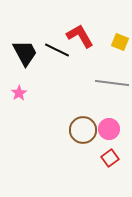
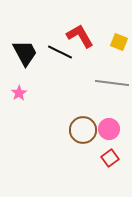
yellow square: moved 1 px left
black line: moved 3 px right, 2 px down
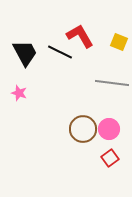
pink star: rotated 21 degrees counterclockwise
brown circle: moved 1 px up
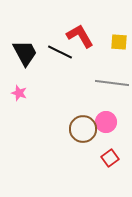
yellow square: rotated 18 degrees counterclockwise
pink circle: moved 3 px left, 7 px up
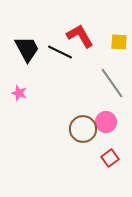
black trapezoid: moved 2 px right, 4 px up
gray line: rotated 48 degrees clockwise
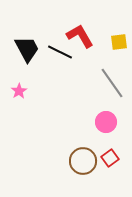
yellow square: rotated 12 degrees counterclockwise
pink star: moved 2 px up; rotated 21 degrees clockwise
brown circle: moved 32 px down
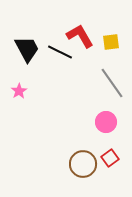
yellow square: moved 8 px left
brown circle: moved 3 px down
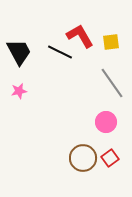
black trapezoid: moved 8 px left, 3 px down
pink star: rotated 21 degrees clockwise
brown circle: moved 6 px up
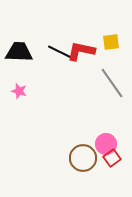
red L-shape: moved 1 px right, 15 px down; rotated 48 degrees counterclockwise
black trapezoid: rotated 60 degrees counterclockwise
pink star: rotated 28 degrees clockwise
pink circle: moved 22 px down
red square: moved 2 px right
